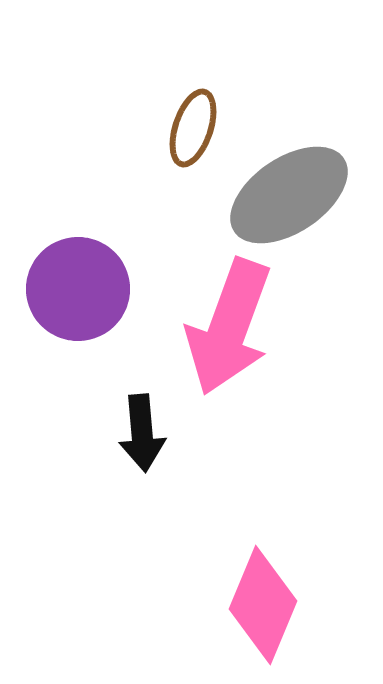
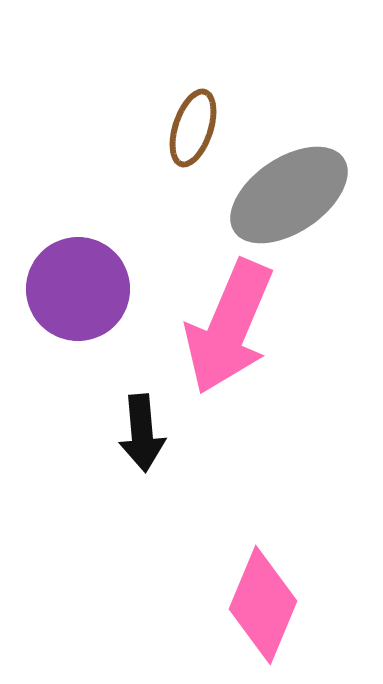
pink arrow: rotated 3 degrees clockwise
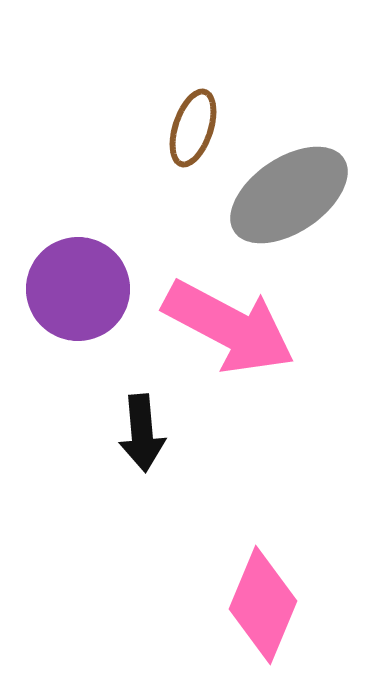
pink arrow: rotated 85 degrees counterclockwise
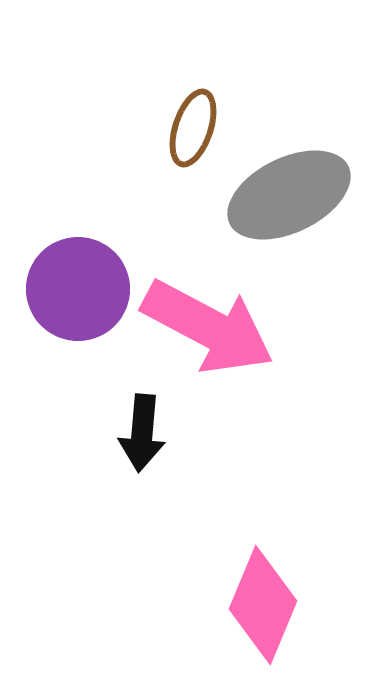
gray ellipse: rotated 8 degrees clockwise
pink arrow: moved 21 px left
black arrow: rotated 10 degrees clockwise
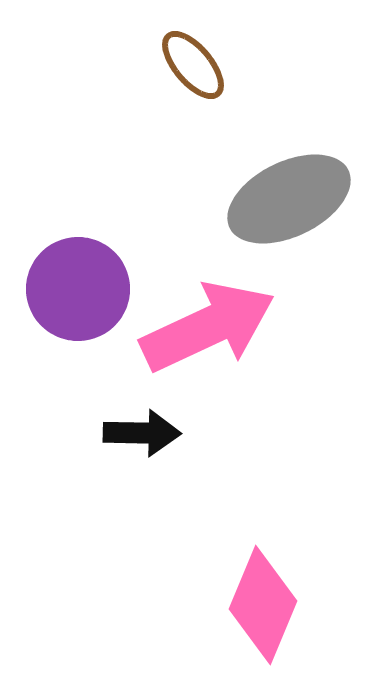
brown ellipse: moved 63 px up; rotated 58 degrees counterclockwise
gray ellipse: moved 4 px down
pink arrow: rotated 53 degrees counterclockwise
black arrow: rotated 94 degrees counterclockwise
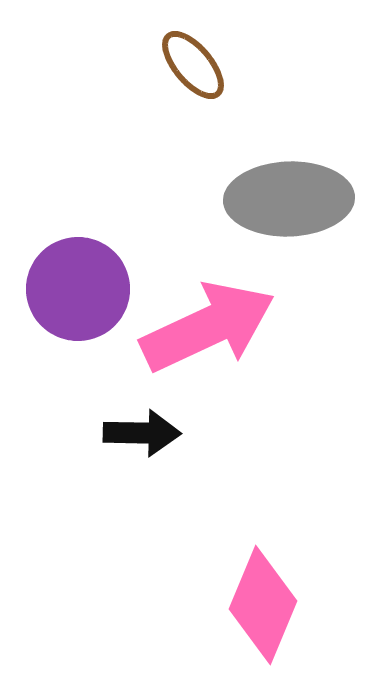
gray ellipse: rotated 24 degrees clockwise
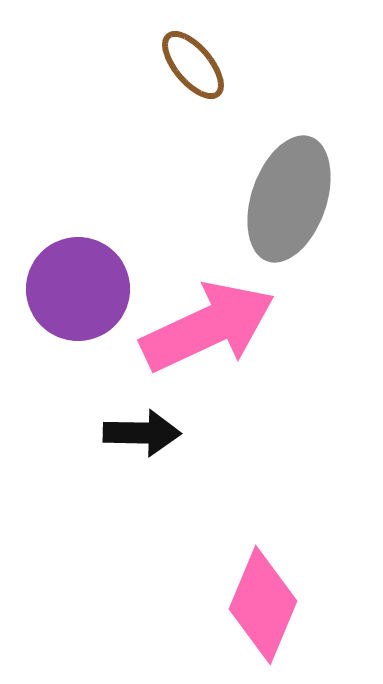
gray ellipse: rotated 69 degrees counterclockwise
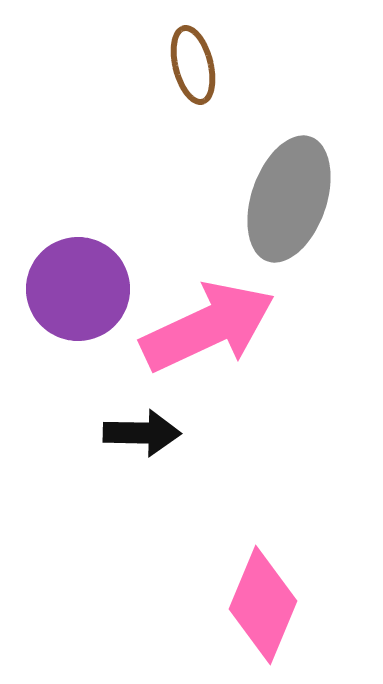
brown ellipse: rotated 26 degrees clockwise
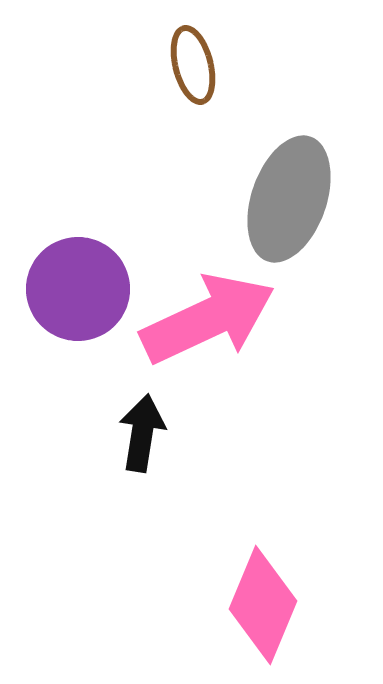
pink arrow: moved 8 px up
black arrow: rotated 82 degrees counterclockwise
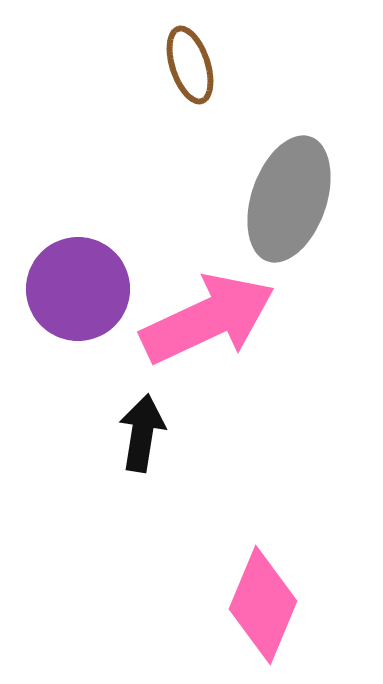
brown ellipse: moved 3 px left; rotated 4 degrees counterclockwise
